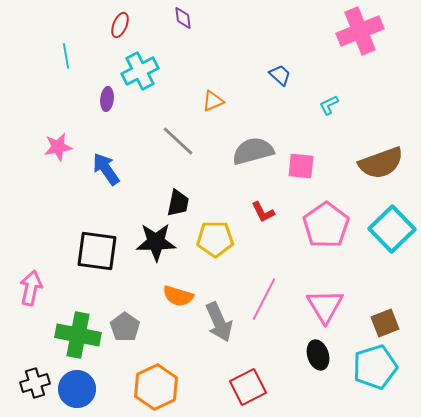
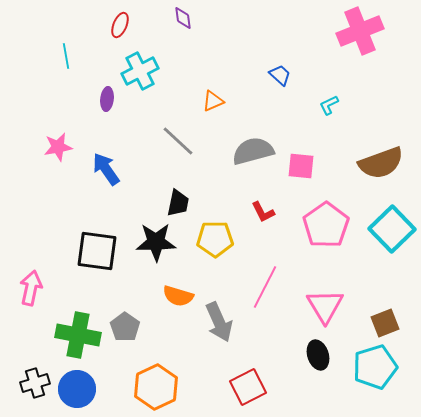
pink line: moved 1 px right, 12 px up
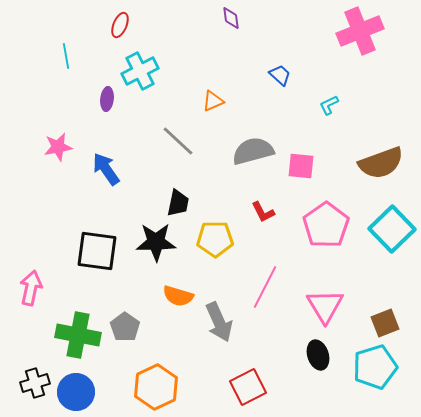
purple diamond: moved 48 px right
blue circle: moved 1 px left, 3 px down
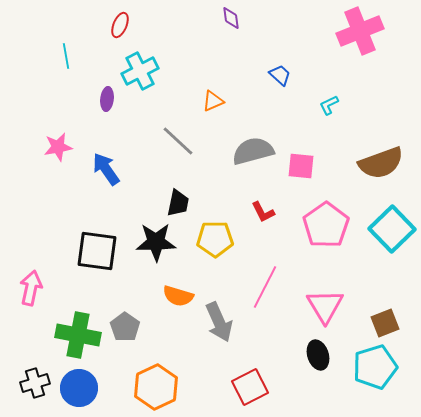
red square: moved 2 px right
blue circle: moved 3 px right, 4 px up
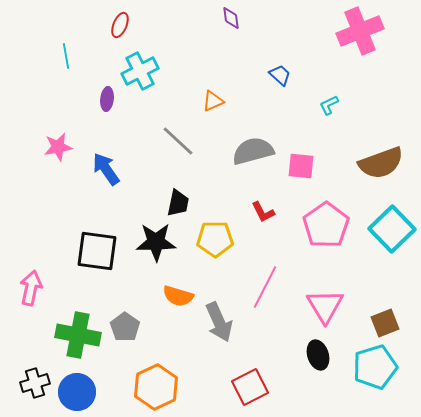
blue circle: moved 2 px left, 4 px down
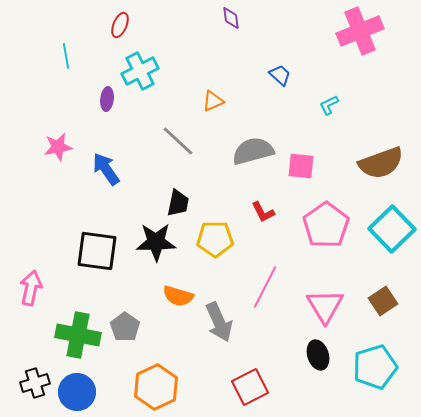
brown square: moved 2 px left, 22 px up; rotated 12 degrees counterclockwise
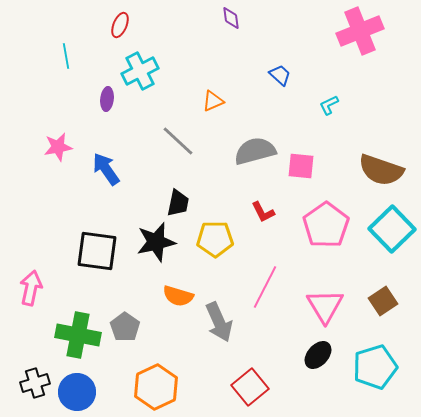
gray semicircle: moved 2 px right
brown semicircle: moved 7 px down; rotated 39 degrees clockwise
black star: rotated 12 degrees counterclockwise
black ellipse: rotated 60 degrees clockwise
red square: rotated 12 degrees counterclockwise
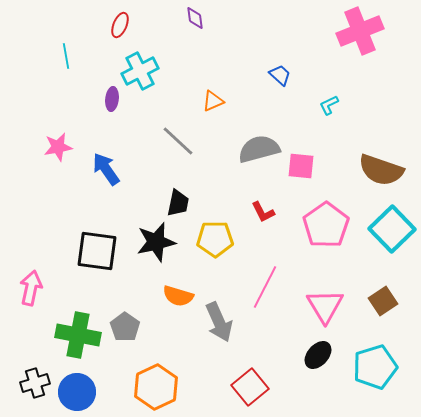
purple diamond: moved 36 px left
purple ellipse: moved 5 px right
gray semicircle: moved 4 px right, 2 px up
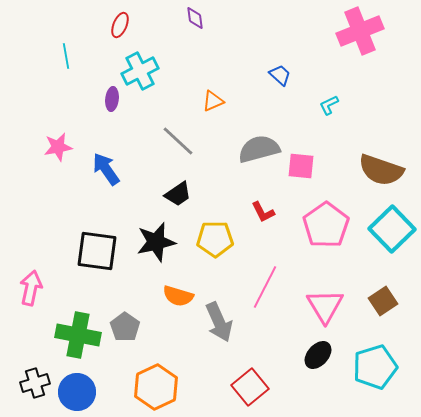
black trapezoid: moved 9 px up; rotated 44 degrees clockwise
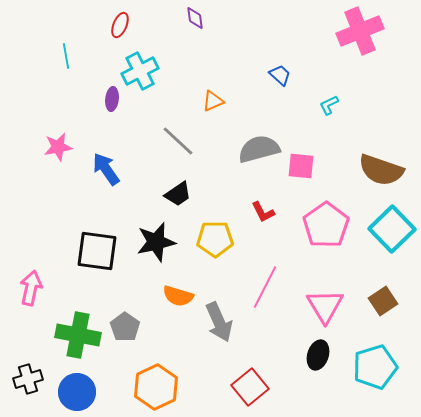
black ellipse: rotated 24 degrees counterclockwise
black cross: moved 7 px left, 4 px up
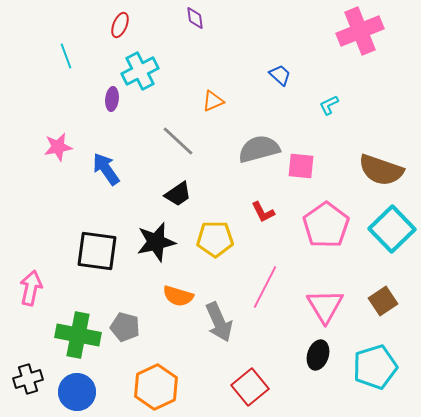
cyan line: rotated 10 degrees counterclockwise
gray pentagon: rotated 20 degrees counterclockwise
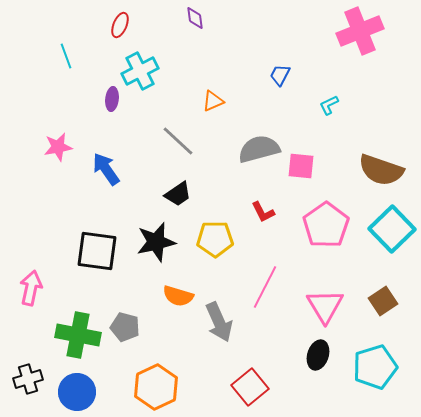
blue trapezoid: rotated 105 degrees counterclockwise
